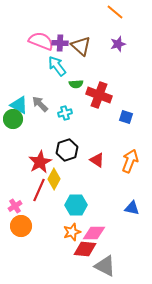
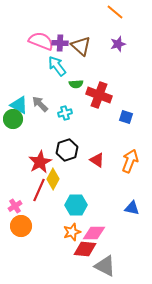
yellow diamond: moved 1 px left
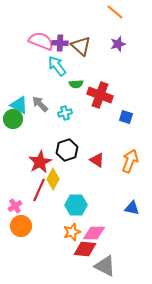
red cross: moved 1 px right
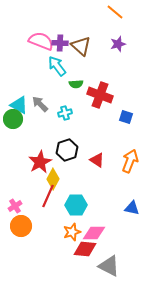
red line: moved 9 px right, 6 px down
gray triangle: moved 4 px right
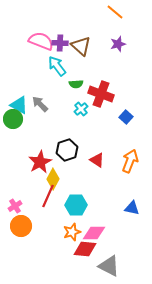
red cross: moved 1 px right, 1 px up
cyan cross: moved 16 px right, 4 px up; rotated 24 degrees counterclockwise
blue square: rotated 24 degrees clockwise
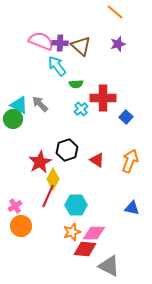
red cross: moved 2 px right, 4 px down; rotated 20 degrees counterclockwise
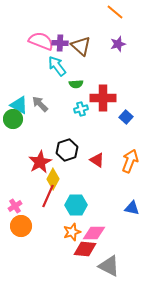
cyan cross: rotated 24 degrees clockwise
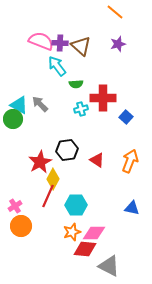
black hexagon: rotated 10 degrees clockwise
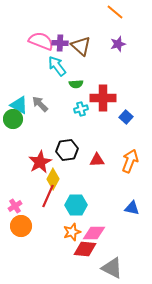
red triangle: rotated 35 degrees counterclockwise
gray triangle: moved 3 px right, 2 px down
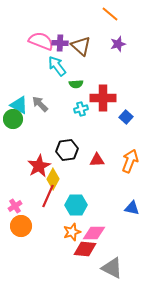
orange line: moved 5 px left, 2 px down
red star: moved 1 px left, 4 px down
